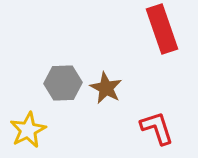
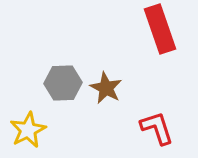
red rectangle: moved 2 px left
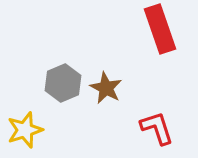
gray hexagon: rotated 21 degrees counterclockwise
yellow star: moved 3 px left; rotated 9 degrees clockwise
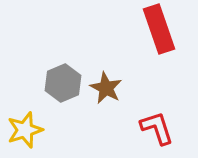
red rectangle: moved 1 px left
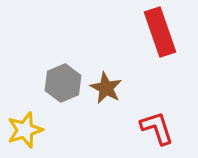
red rectangle: moved 1 px right, 3 px down
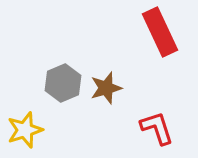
red rectangle: rotated 6 degrees counterclockwise
brown star: rotated 28 degrees clockwise
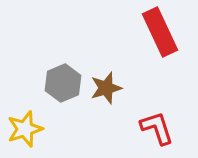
yellow star: moved 1 px up
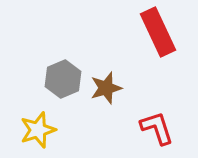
red rectangle: moved 2 px left
gray hexagon: moved 4 px up
yellow star: moved 13 px right, 1 px down
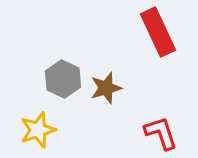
gray hexagon: rotated 12 degrees counterclockwise
red L-shape: moved 4 px right, 5 px down
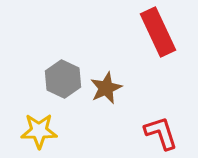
brown star: rotated 8 degrees counterclockwise
yellow star: moved 1 px right, 1 px down; rotated 18 degrees clockwise
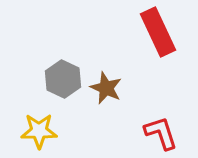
brown star: rotated 24 degrees counterclockwise
